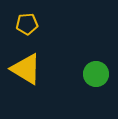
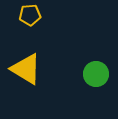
yellow pentagon: moved 3 px right, 9 px up
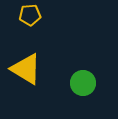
green circle: moved 13 px left, 9 px down
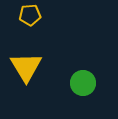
yellow triangle: moved 2 px up; rotated 28 degrees clockwise
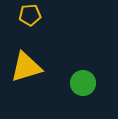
yellow triangle: rotated 44 degrees clockwise
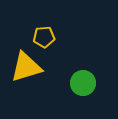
yellow pentagon: moved 14 px right, 22 px down
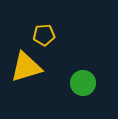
yellow pentagon: moved 2 px up
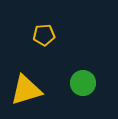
yellow triangle: moved 23 px down
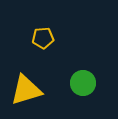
yellow pentagon: moved 1 px left, 3 px down
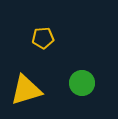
green circle: moved 1 px left
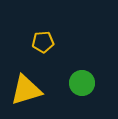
yellow pentagon: moved 4 px down
